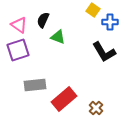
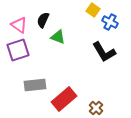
blue cross: rotated 28 degrees clockwise
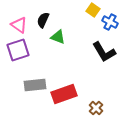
red rectangle: moved 5 px up; rotated 20 degrees clockwise
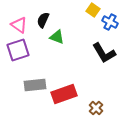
green triangle: moved 1 px left
black L-shape: moved 1 px down
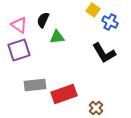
green triangle: rotated 28 degrees counterclockwise
purple square: moved 1 px right
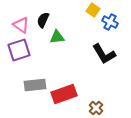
pink triangle: moved 2 px right
black L-shape: moved 1 px down
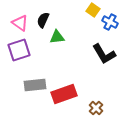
pink triangle: moved 1 px left, 2 px up
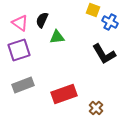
yellow square: rotated 16 degrees counterclockwise
black semicircle: moved 1 px left
gray rectangle: moved 12 px left; rotated 15 degrees counterclockwise
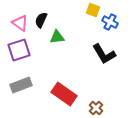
black semicircle: moved 1 px left
gray rectangle: moved 2 px left
red rectangle: rotated 55 degrees clockwise
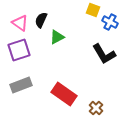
green triangle: rotated 21 degrees counterclockwise
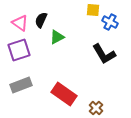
yellow square: rotated 16 degrees counterclockwise
